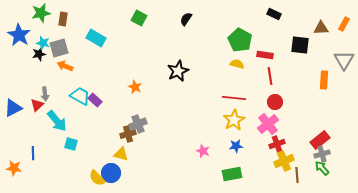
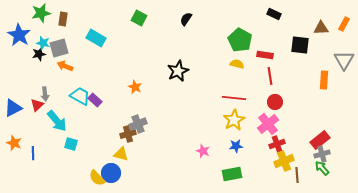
orange star at (14, 168): moved 25 px up; rotated 14 degrees clockwise
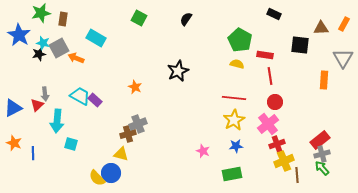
gray square at (59, 48): rotated 12 degrees counterclockwise
gray triangle at (344, 60): moved 1 px left, 2 px up
orange arrow at (65, 66): moved 11 px right, 8 px up
cyan arrow at (57, 121): rotated 45 degrees clockwise
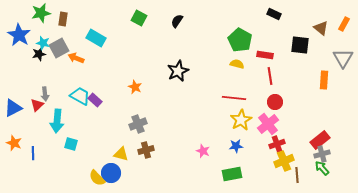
black semicircle at (186, 19): moved 9 px left, 2 px down
brown triangle at (321, 28): rotated 42 degrees clockwise
yellow star at (234, 120): moved 7 px right
brown cross at (128, 134): moved 18 px right, 16 px down
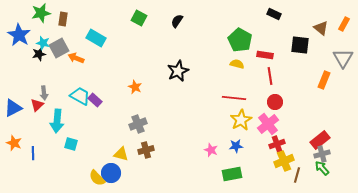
orange rectangle at (324, 80): rotated 18 degrees clockwise
gray arrow at (45, 94): moved 1 px left, 1 px up
pink star at (203, 151): moved 8 px right, 1 px up
brown line at (297, 175): rotated 21 degrees clockwise
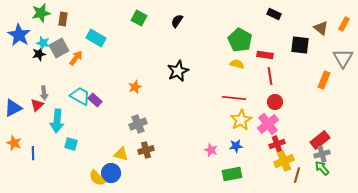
orange arrow at (76, 58): rotated 105 degrees clockwise
orange star at (135, 87): rotated 24 degrees clockwise
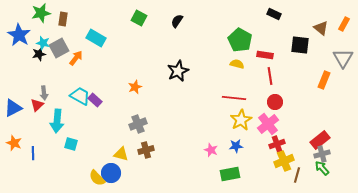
green rectangle at (232, 174): moved 2 px left
